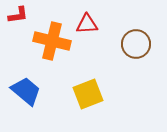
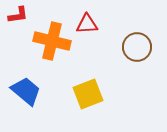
brown circle: moved 1 px right, 3 px down
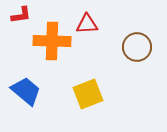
red L-shape: moved 3 px right
orange cross: rotated 12 degrees counterclockwise
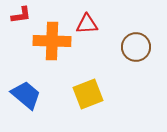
brown circle: moved 1 px left
blue trapezoid: moved 4 px down
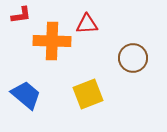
brown circle: moved 3 px left, 11 px down
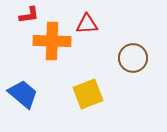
red L-shape: moved 8 px right
blue trapezoid: moved 3 px left, 1 px up
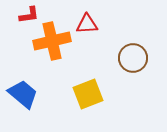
orange cross: rotated 15 degrees counterclockwise
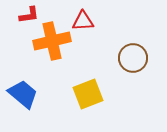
red triangle: moved 4 px left, 3 px up
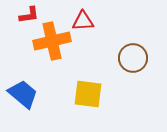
yellow square: rotated 28 degrees clockwise
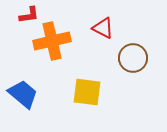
red triangle: moved 20 px right, 7 px down; rotated 30 degrees clockwise
yellow square: moved 1 px left, 2 px up
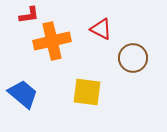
red triangle: moved 2 px left, 1 px down
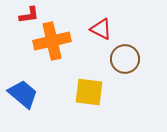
brown circle: moved 8 px left, 1 px down
yellow square: moved 2 px right
